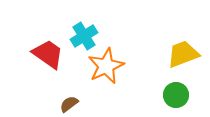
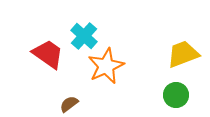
cyan cross: rotated 16 degrees counterclockwise
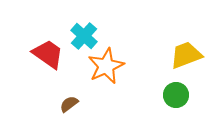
yellow trapezoid: moved 3 px right, 1 px down
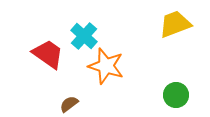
yellow trapezoid: moved 11 px left, 31 px up
orange star: rotated 30 degrees counterclockwise
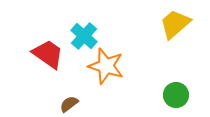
yellow trapezoid: rotated 20 degrees counterclockwise
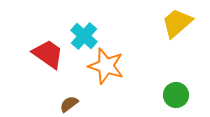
yellow trapezoid: moved 2 px right, 1 px up
